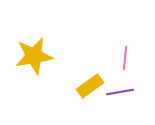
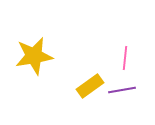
purple line: moved 2 px right, 2 px up
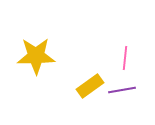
yellow star: moved 2 px right; rotated 9 degrees clockwise
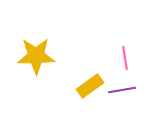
pink line: rotated 15 degrees counterclockwise
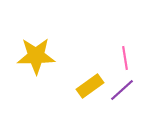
purple line: rotated 32 degrees counterclockwise
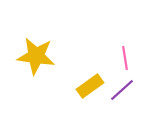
yellow star: rotated 9 degrees clockwise
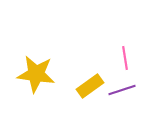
yellow star: moved 18 px down
purple line: rotated 24 degrees clockwise
